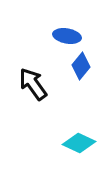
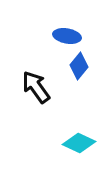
blue diamond: moved 2 px left
black arrow: moved 3 px right, 3 px down
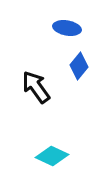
blue ellipse: moved 8 px up
cyan diamond: moved 27 px left, 13 px down
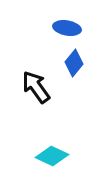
blue diamond: moved 5 px left, 3 px up
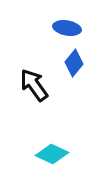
black arrow: moved 2 px left, 2 px up
cyan diamond: moved 2 px up
